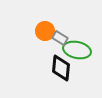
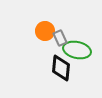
gray rectangle: rotated 35 degrees clockwise
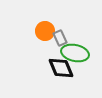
green ellipse: moved 2 px left, 3 px down
black diamond: rotated 28 degrees counterclockwise
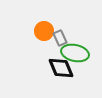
orange circle: moved 1 px left
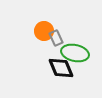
gray rectangle: moved 4 px left
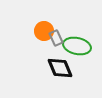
green ellipse: moved 2 px right, 7 px up
black diamond: moved 1 px left
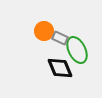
gray rectangle: moved 4 px right; rotated 42 degrees counterclockwise
green ellipse: moved 4 px down; rotated 52 degrees clockwise
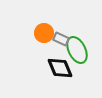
orange circle: moved 2 px down
gray rectangle: moved 1 px right, 1 px down
